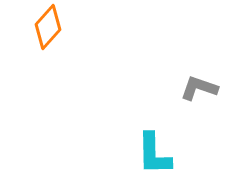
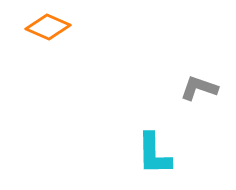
orange diamond: rotated 72 degrees clockwise
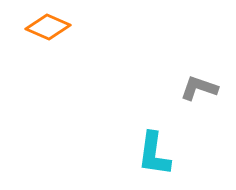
cyan L-shape: rotated 9 degrees clockwise
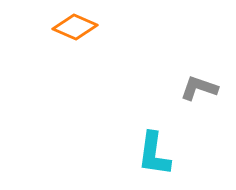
orange diamond: moved 27 px right
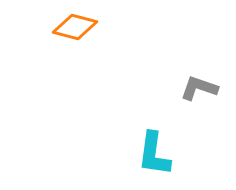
orange diamond: rotated 9 degrees counterclockwise
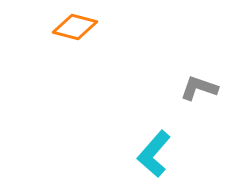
cyan L-shape: rotated 33 degrees clockwise
